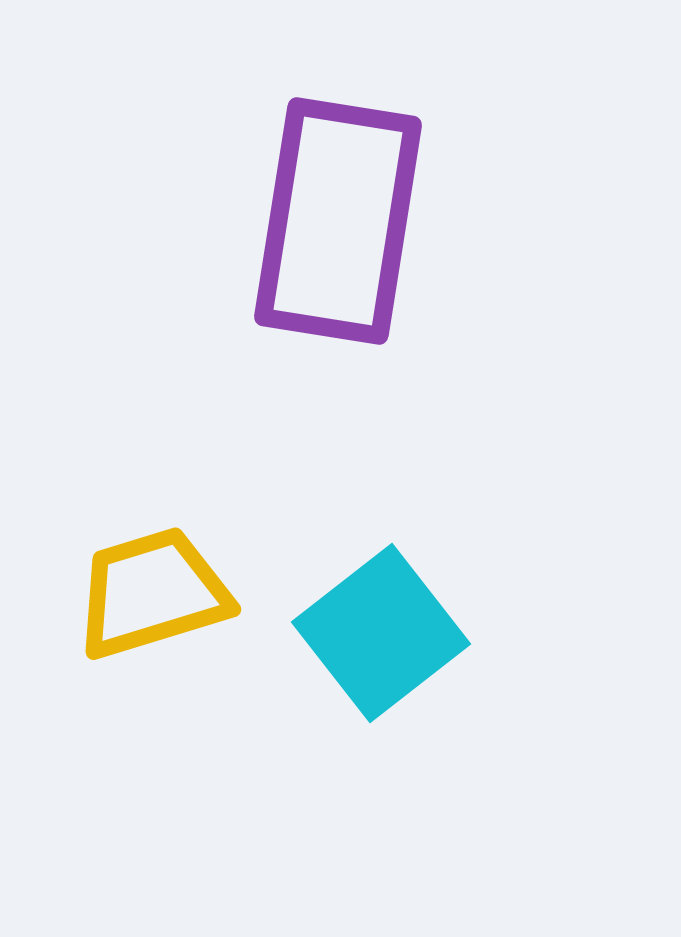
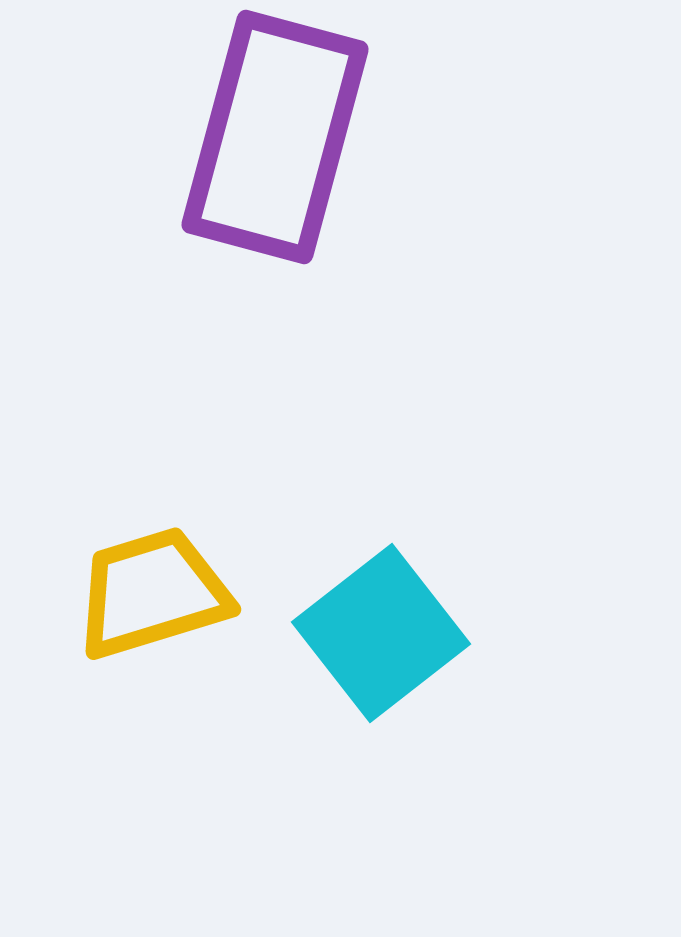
purple rectangle: moved 63 px left, 84 px up; rotated 6 degrees clockwise
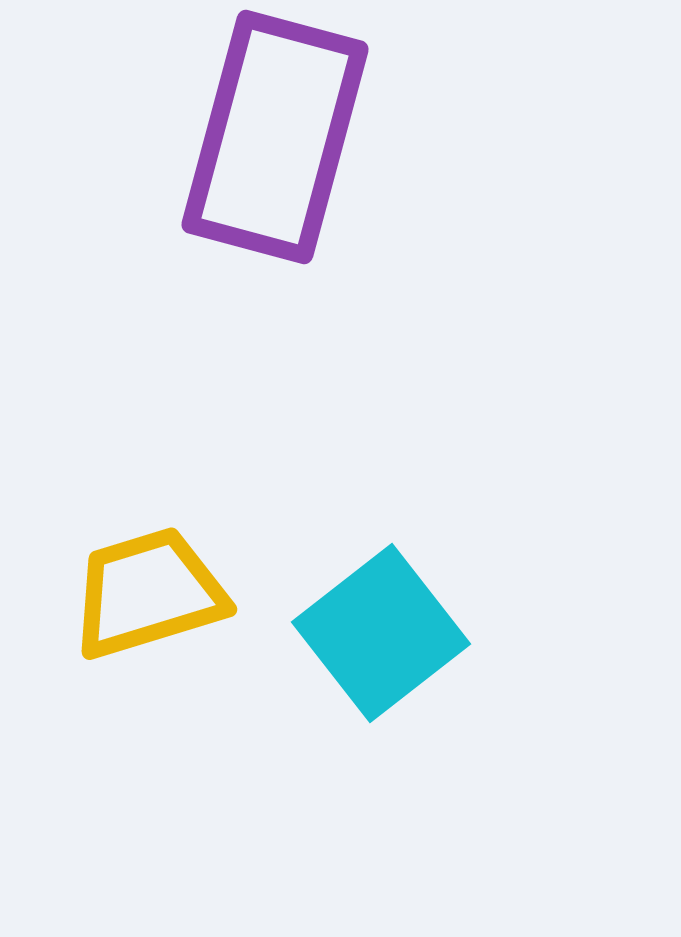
yellow trapezoid: moved 4 px left
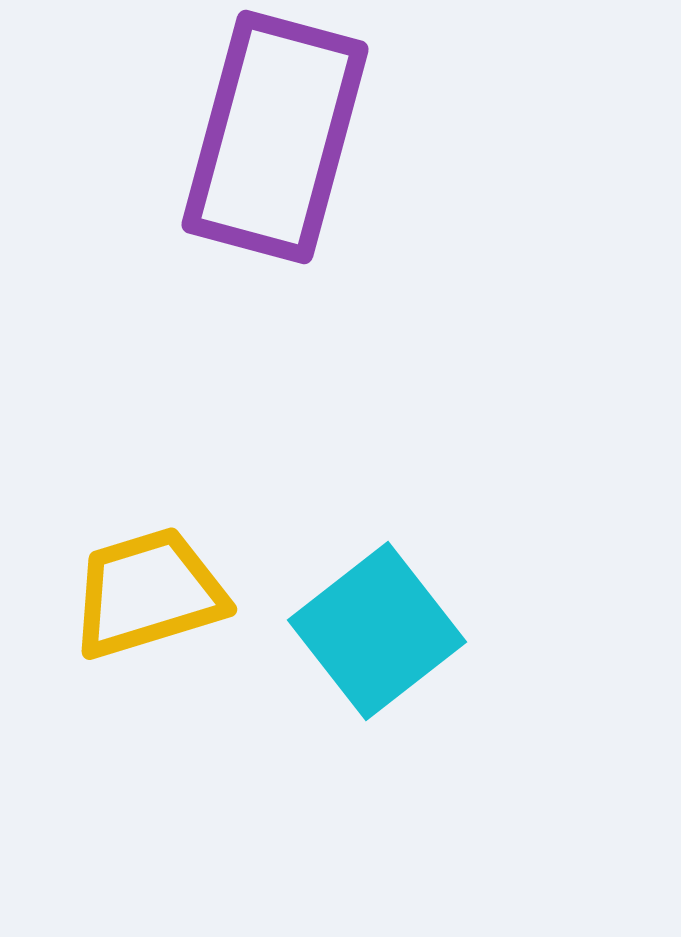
cyan square: moved 4 px left, 2 px up
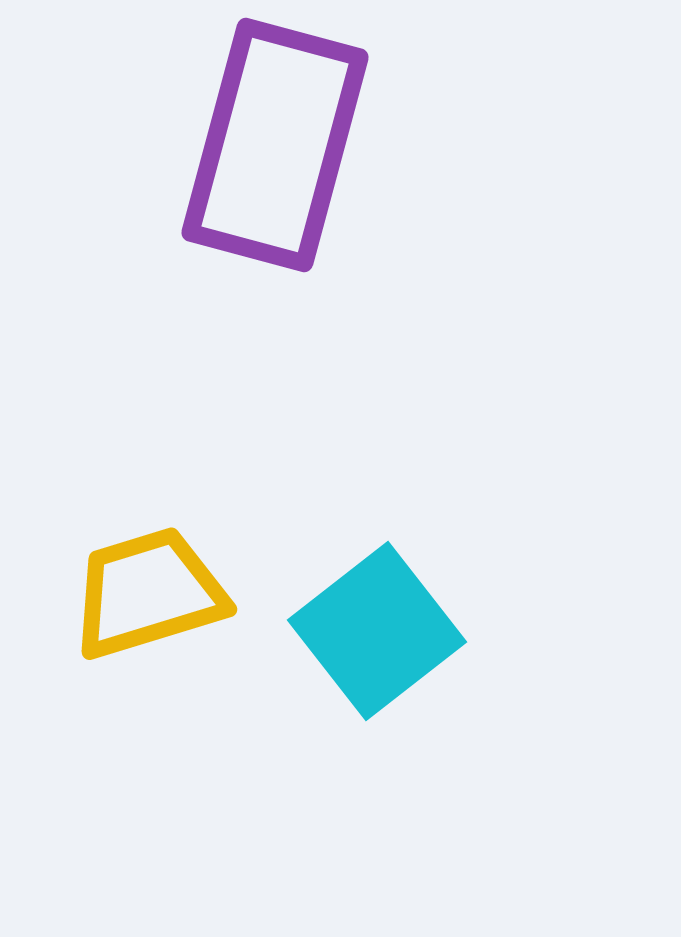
purple rectangle: moved 8 px down
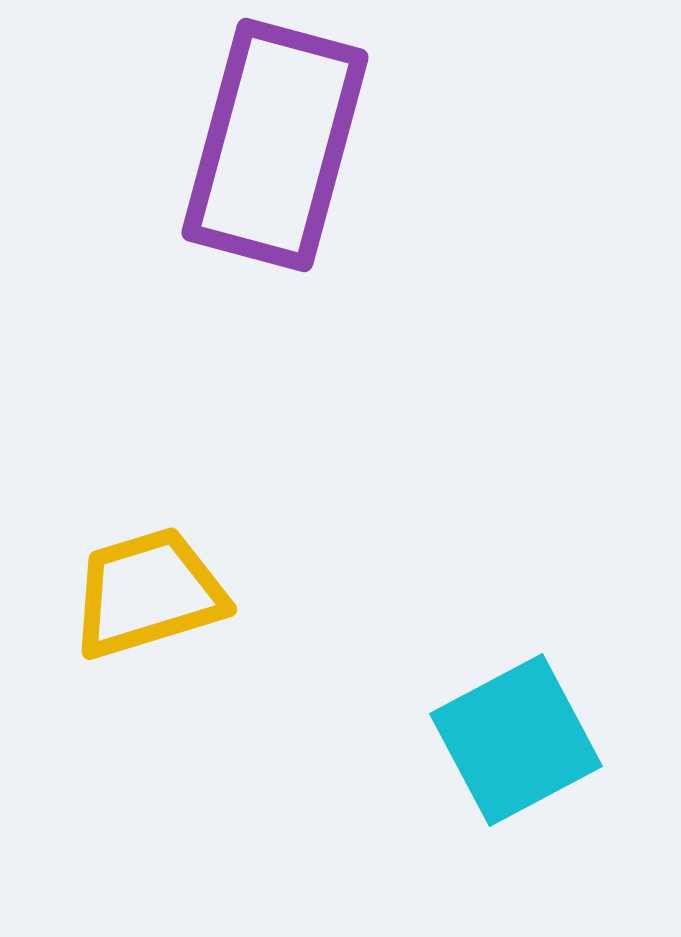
cyan square: moved 139 px right, 109 px down; rotated 10 degrees clockwise
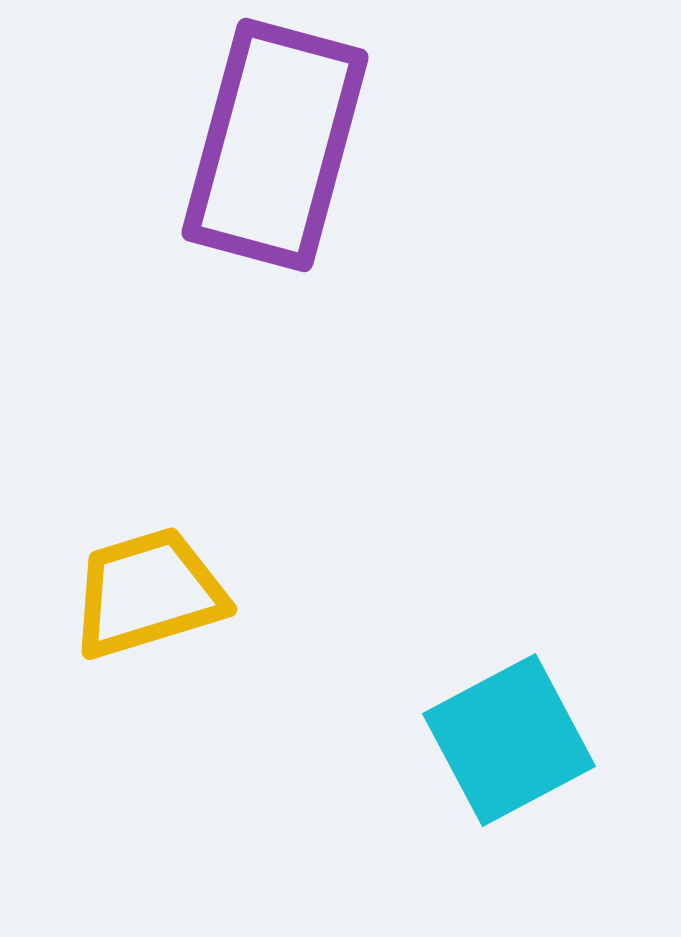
cyan square: moved 7 px left
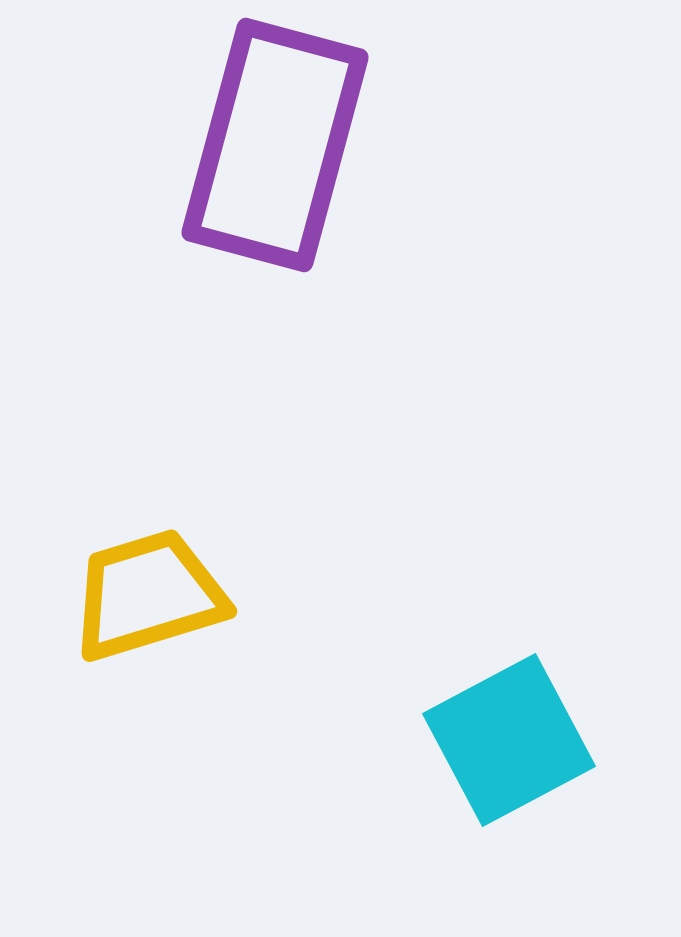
yellow trapezoid: moved 2 px down
